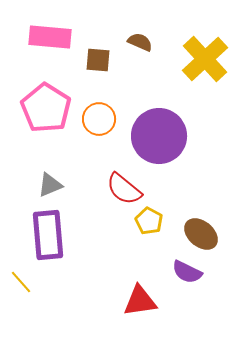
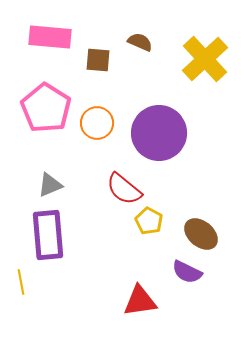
orange circle: moved 2 px left, 4 px down
purple circle: moved 3 px up
yellow line: rotated 30 degrees clockwise
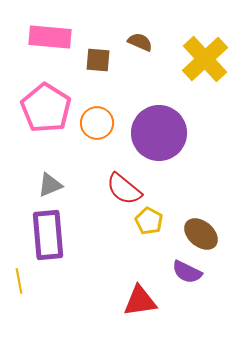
yellow line: moved 2 px left, 1 px up
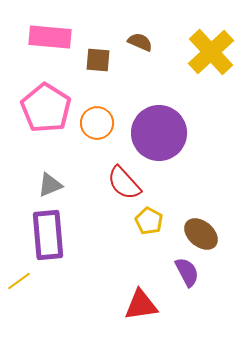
yellow cross: moved 6 px right, 7 px up
red semicircle: moved 6 px up; rotated 9 degrees clockwise
purple semicircle: rotated 144 degrees counterclockwise
yellow line: rotated 65 degrees clockwise
red triangle: moved 1 px right, 4 px down
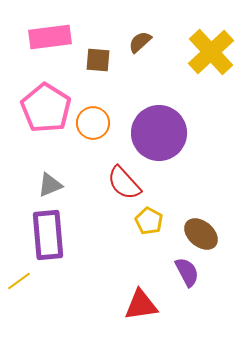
pink rectangle: rotated 12 degrees counterclockwise
brown semicircle: rotated 65 degrees counterclockwise
orange circle: moved 4 px left
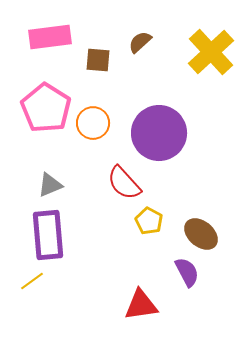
yellow line: moved 13 px right
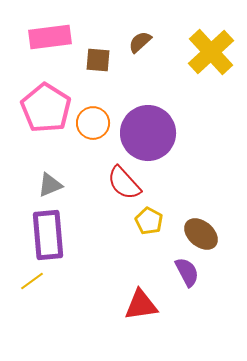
purple circle: moved 11 px left
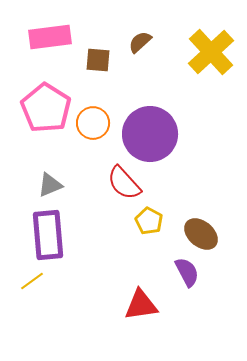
purple circle: moved 2 px right, 1 px down
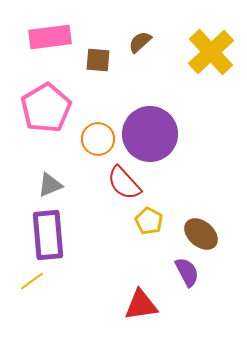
pink pentagon: rotated 9 degrees clockwise
orange circle: moved 5 px right, 16 px down
